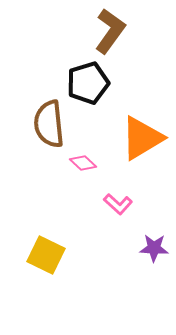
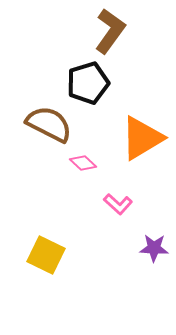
brown semicircle: rotated 123 degrees clockwise
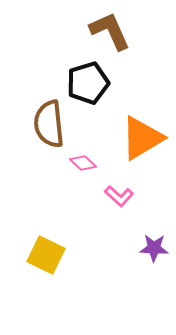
brown L-shape: rotated 60 degrees counterclockwise
brown semicircle: rotated 123 degrees counterclockwise
pink L-shape: moved 1 px right, 8 px up
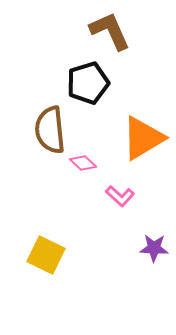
brown semicircle: moved 1 px right, 6 px down
orange triangle: moved 1 px right
pink L-shape: moved 1 px right
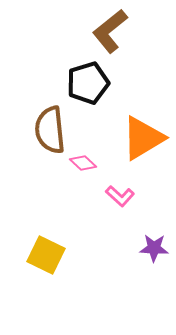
brown L-shape: rotated 105 degrees counterclockwise
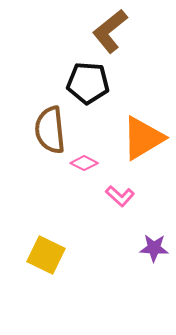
black pentagon: rotated 21 degrees clockwise
pink diamond: moved 1 px right; rotated 16 degrees counterclockwise
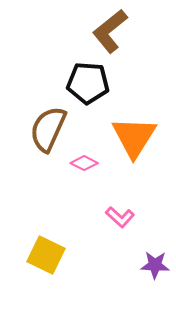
brown semicircle: moved 2 px left, 1 px up; rotated 30 degrees clockwise
orange triangle: moved 9 px left, 1 px up; rotated 27 degrees counterclockwise
pink L-shape: moved 21 px down
purple star: moved 1 px right, 17 px down
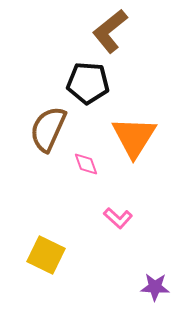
pink diamond: moved 2 px right, 1 px down; rotated 44 degrees clockwise
pink L-shape: moved 2 px left, 1 px down
purple star: moved 22 px down
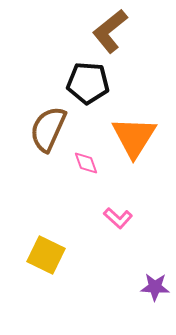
pink diamond: moved 1 px up
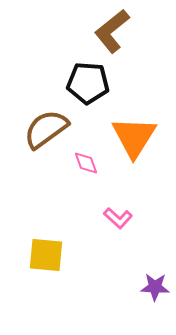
brown L-shape: moved 2 px right
brown semicircle: moved 2 px left; rotated 30 degrees clockwise
yellow square: rotated 21 degrees counterclockwise
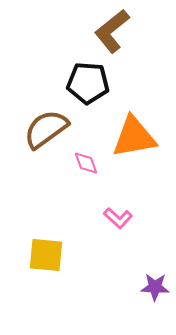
orange triangle: rotated 48 degrees clockwise
